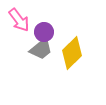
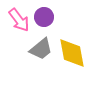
purple circle: moved 15 px up
yellow diamond: rotated 56 degrees counterclockwise
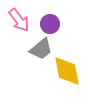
purple circle: moved 6 px right, 7 px down
yellow diamond: moved 5 px left, 18 px down
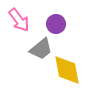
purple circle: moved 6 px right
yellow diamond: moved 1 px up
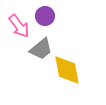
pink arrow: moved 6 px down
purple circle: moved 11 px left, 8 px up
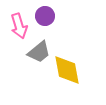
pink arrow: rotated 20 degrees clockwise
gray trapezoid: moved 2 px left, 3 px down
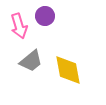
gray trapezoid: moved 8 px left, 9 px down
yellow diamond: moved 1 px right
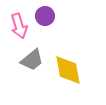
gray trapezoid: moved 1 px right, 1 px up
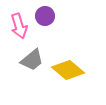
yellow diamond: rotated 40 degrees counterclockwise
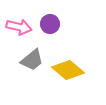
purple circle: moved 5 px right, 8 px down
pink arrow: moved 1 px down; rotated 60 degrees counterclockwise
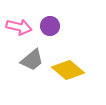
purple circle: moved 2 px down
